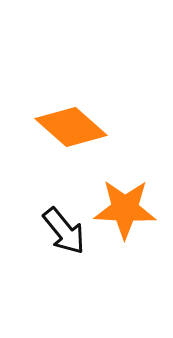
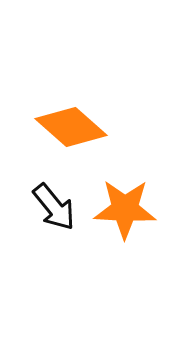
black arrow: moved 10 px left, 24 px up
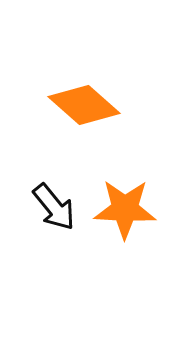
orange diamond: moved 13 px right, 22 px up
